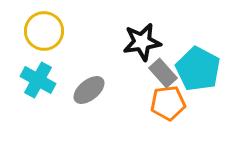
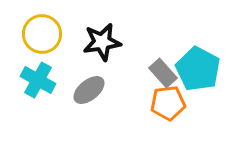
yellow circle: moved 2 px left, 3 px down
black star: moved 40 px left
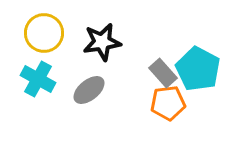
yellow circle: moved 2 px right, 1 px up
cyan cross: moved 1 px up
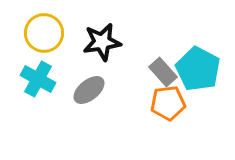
gray rectangle: moved 1 px up
